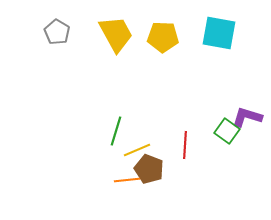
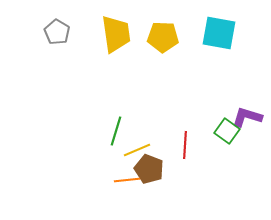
yellow trapezoid: rotated 21 degrees clockwise
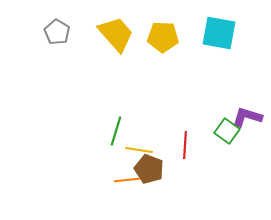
yellow trapezoid: rotated 33 degrees counterclockwise
yellow line: moved 2 px right; rotated 32 degrees clockwise
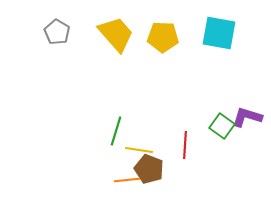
green square: moved 5 px left, 5 px up
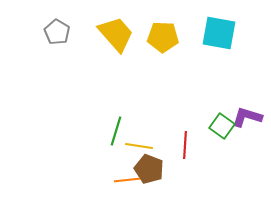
yellow line: moved 4 px up
